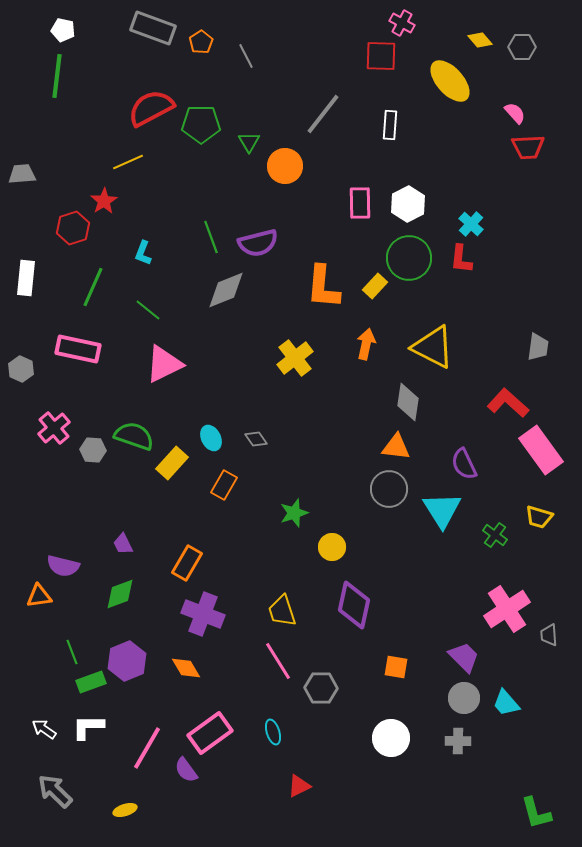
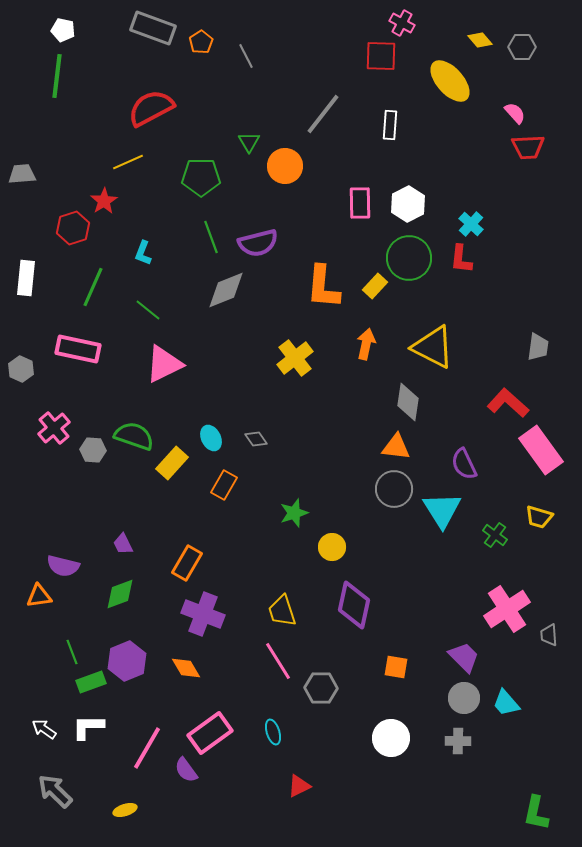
green pentagon at (201, 124): moved 53 px down
gray circle at (389, 489): moved 5 px right
green L-shape at (536, 813): rotated 27 degrees clockwise
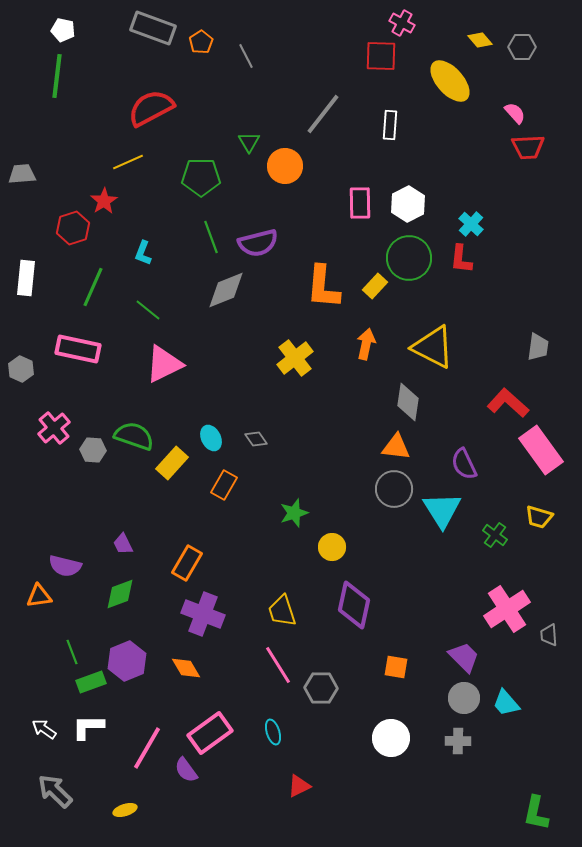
purple semicircle at (63, 566): moved 2 px right
pink line at (278, 661): moved 4 px down
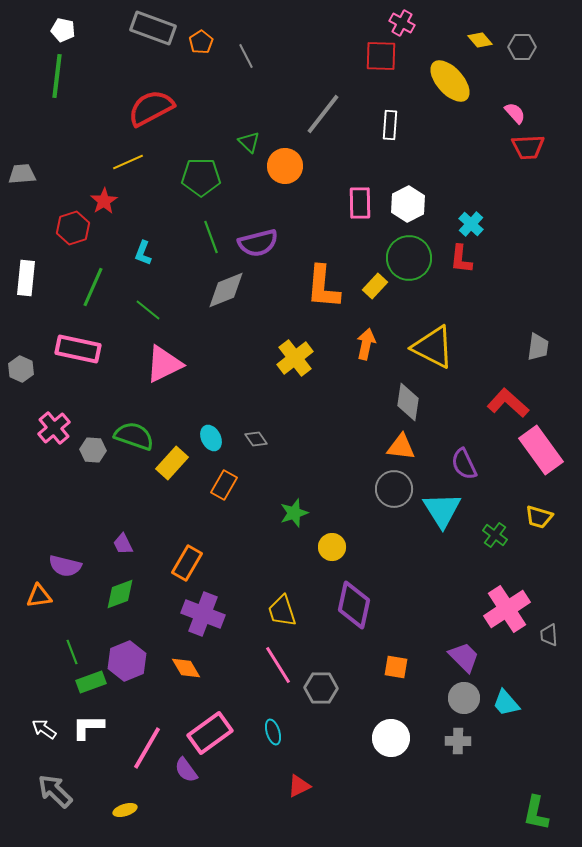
green triangle at (249, 142): rotated 15 degrees counterclockwise
orange triangle at (396, 447): moved 5 px right
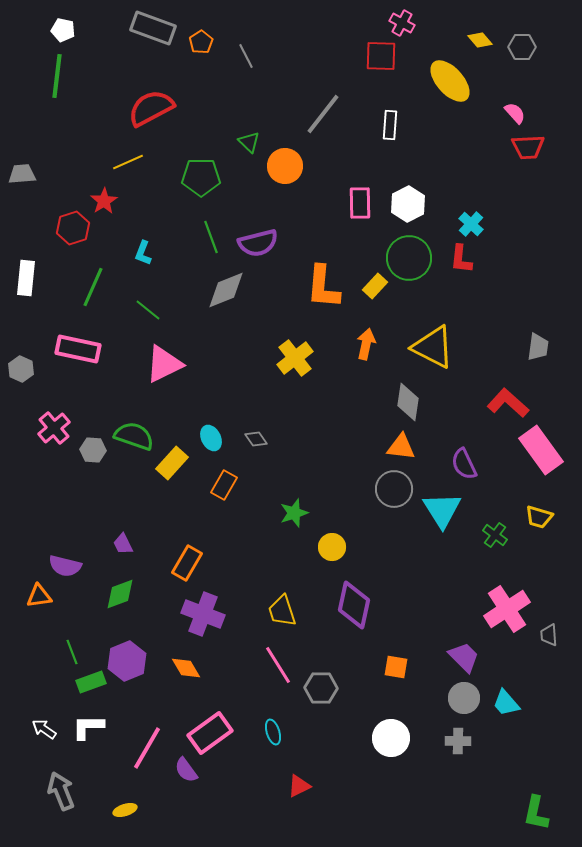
gray arrow at (55, 791): moved 6 px right; rotated 24 degrees clockwise
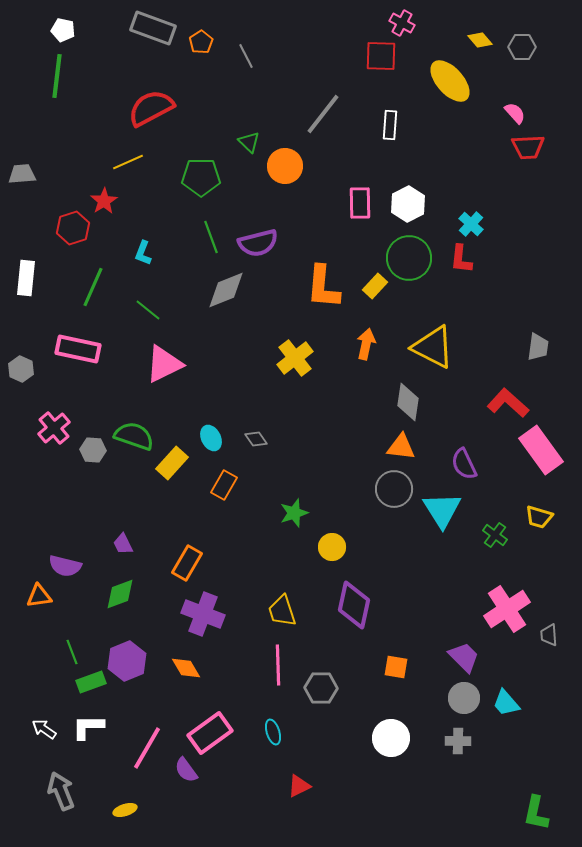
pink line at (278, 665): rotated 30 degrees clockwise
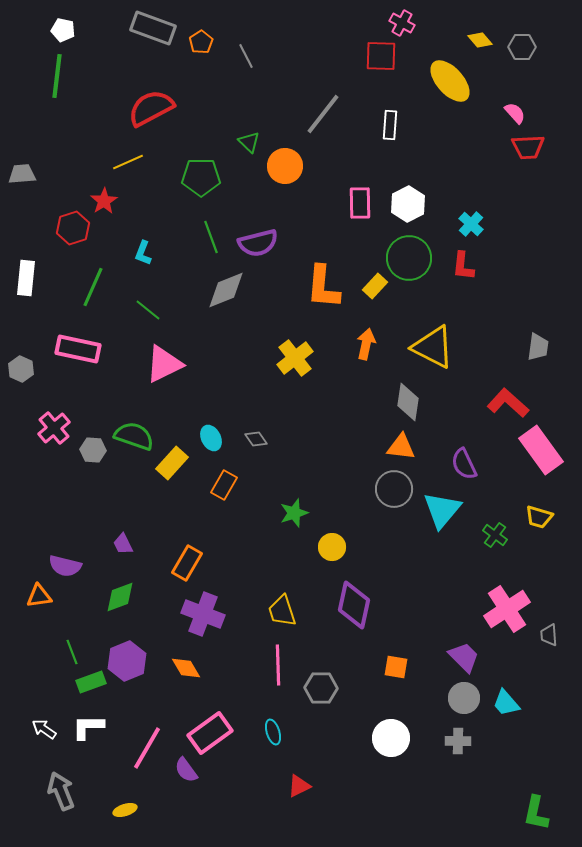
red L-shape at (461, 259): moved 2 px right, 7 px down
cyan triangle at (442, 510): rotated 12 degrees clockwise
green diamond at (120, 594): moved 3 px down
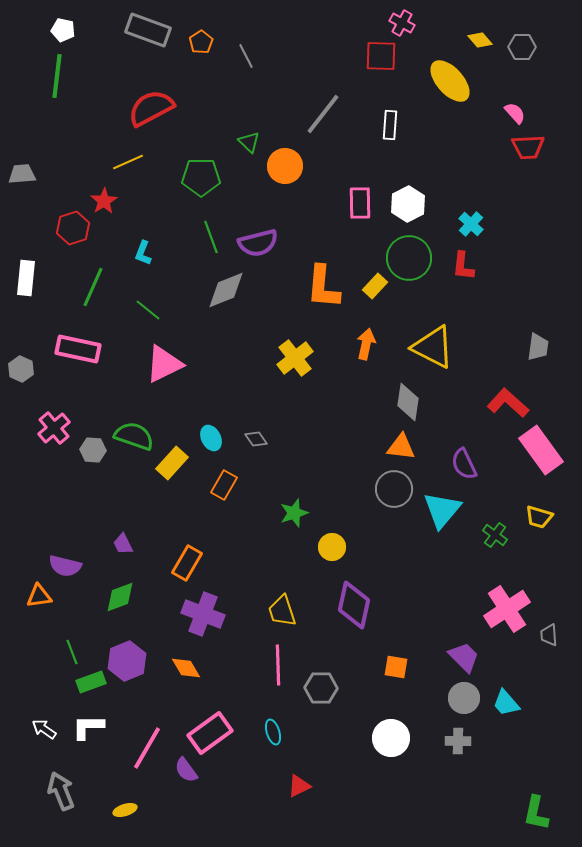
gray rectangle at (153, 28): moved 5 px left, 2 px down
